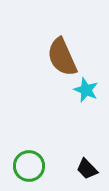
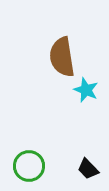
brown semicircle: rotated 15 degrees clockwise
black trapezoid: moved 1 px right
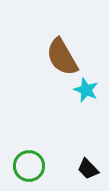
brown semicircle: rotated 21 degrees counterclockwise
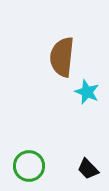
brown semicircle: rotated 36 degrees clockwise
cyan star: moved 1 px right, 2 px down
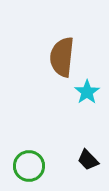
cyan star: rotated 15 degrees clockwise
black trapezoid: moved 9 px up
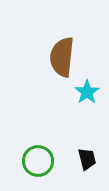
black trapezoid: moved 1 px left, 1 px up; rotated 150 degrees counterclockwise
green circle: moved 9 px right, 5 px up
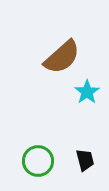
brown semicircle: rotated 138 degrees counterclockwise
black trapezoid: moved 2 px left, 1 px down
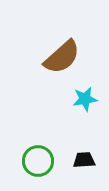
cyan star: moved 2 px left, 7 px down; rotated 25 degrees clockwise
black trapezoid: moved 1 px left; rotated 80 degrees counterclockwise
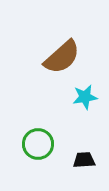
cyan star: moved 2 px up
green circle: moved 17 px up
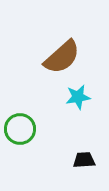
cyan star: moved 7 px left
green circle: moved 18 px left, 15 px up
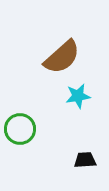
cyan star: moved 1 px up
black trapezoid: moved 1 px right
